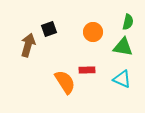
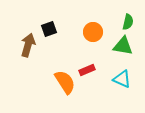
green triangle: moved 1 px up
red rectangle: rotated 21 degrees counterclockwise
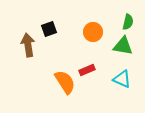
brown arrow: rotated 25 degrees counterclockwise
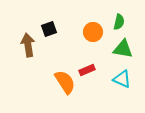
green semicircle: moved 9 px left
green triangle: moved 3 px down
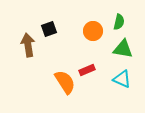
orange circle: moved 1 px up
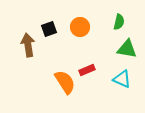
orange circle: moved 13 px left, 4 px up
green triangle: moved 4 px right
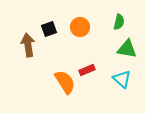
cyan triangle: rotated 18 degrees clockwise
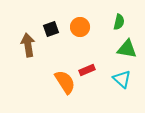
black square: moved 2 px right
